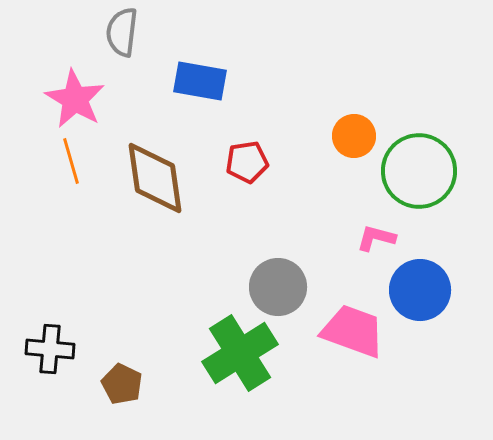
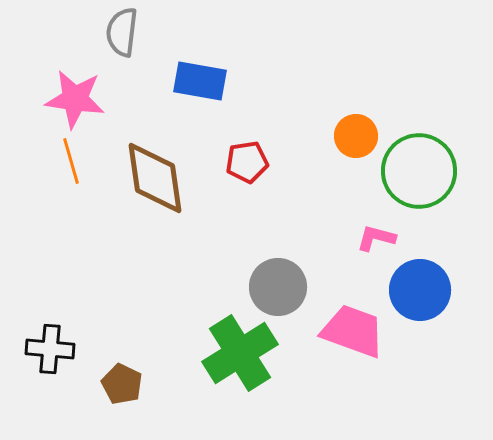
pink star: rotated 22 degrees counterclockwise
orange circle: moved 2 px right
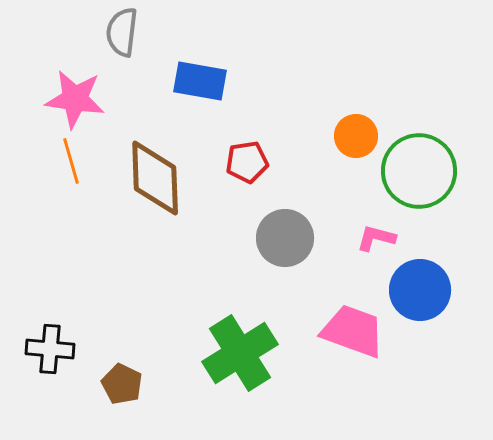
brown diamond: rotated 6 degrees clockwise
gray circle: moved 7 px right, 49 px up
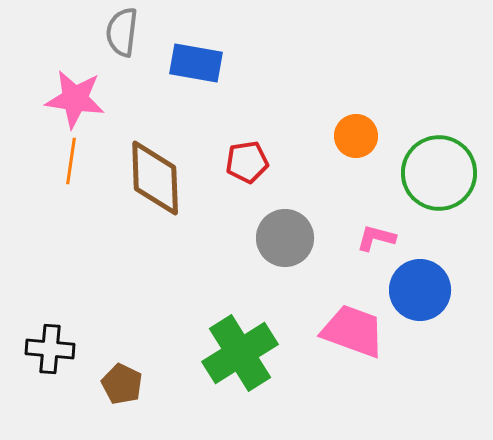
blue rectangle: moved 4 px left, 18 px up
orange line: rotated 24 degrees clockwise
green circle: moved 20 px right, 2 px down
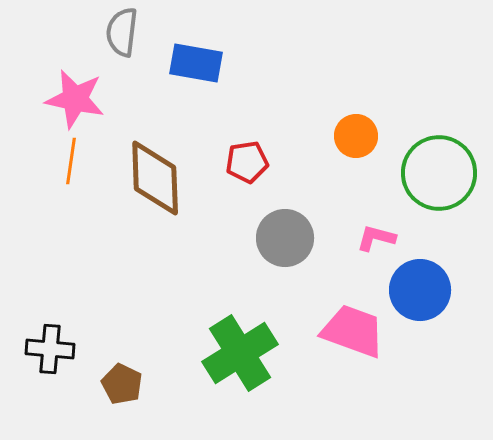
pink star: rotated 4 degrees clockwise
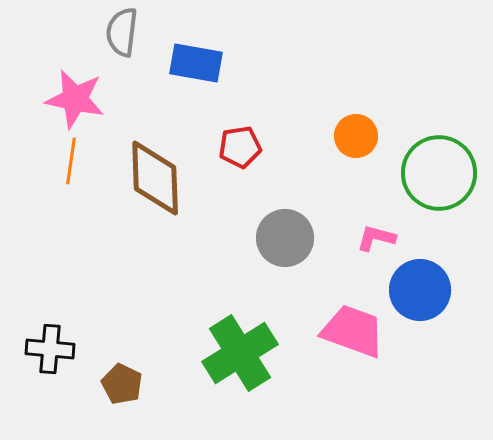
red pentagon: moved 7 px left, 15 px up
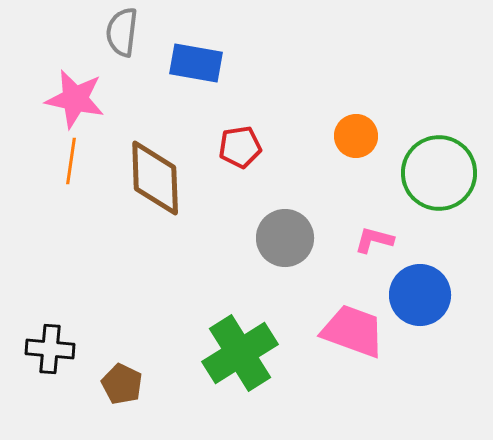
pink L-shape: moved 2 px left, 2 px down
blue circle: moved 5 px down
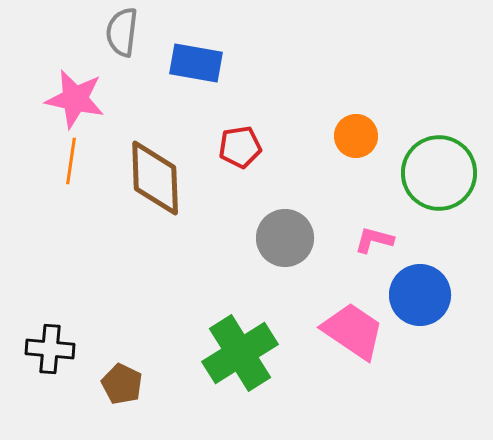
pink trapezoid: rotated 14 degrees clockwise
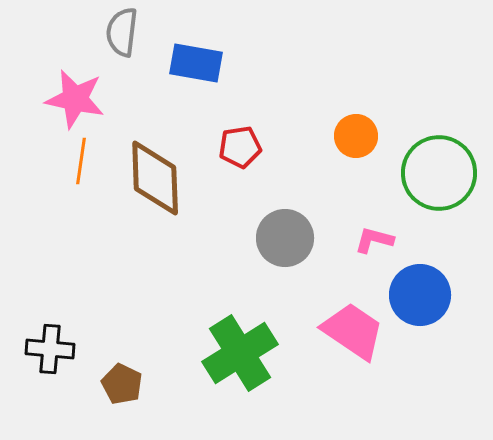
orange line: moved 10 px right
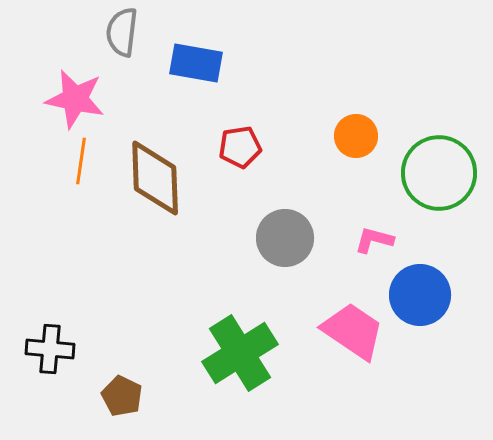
brown pentagon: moved 12 px down
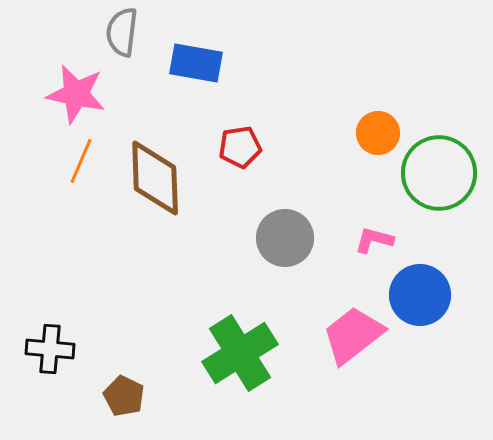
pink star: moved 1 px right, 5 px up
orange circle: moved 22 px right, 3 px up
orange line: rotated 15 degrees clockwise
pink trapezoid: moved 4 px down; rotated 72 degrees counterclockwise
brown pentagon: moved 2 px right
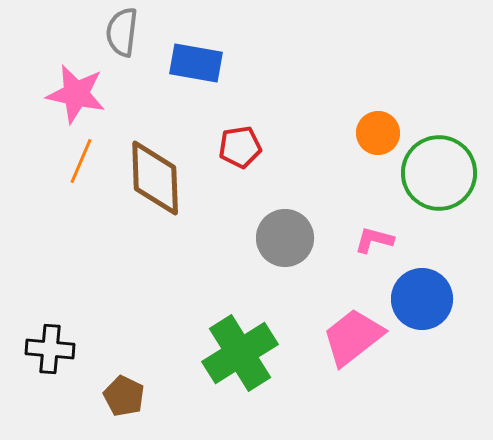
blue circle: moved 2 px right, 4 px down
pink trapezoid: moved 2 px down
